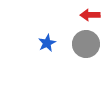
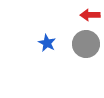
blue star: rotated 18 degrees counterclockwise
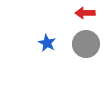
red arrow: moved 5 px left, 2 px up
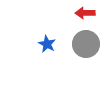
blue star: moved 1 px down
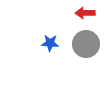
blue star: moved 3 px right, 1 px up; rotated 24 degrees counterclockwise
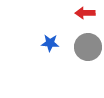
gray circle: moved 2 px right, 3 px down
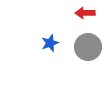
blue star: rotated 24 degrees counterclockwise
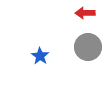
blue star: moved 10 px left, 13 px down; rotated 18 degrees counterclockwise
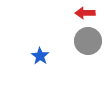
gray circle: moved 6 px up
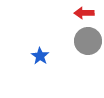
red arrow: moved 1 px left
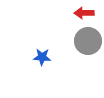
blue star: moved 2 px right, 1 px down; rotated 30 degrees counterclockwise
